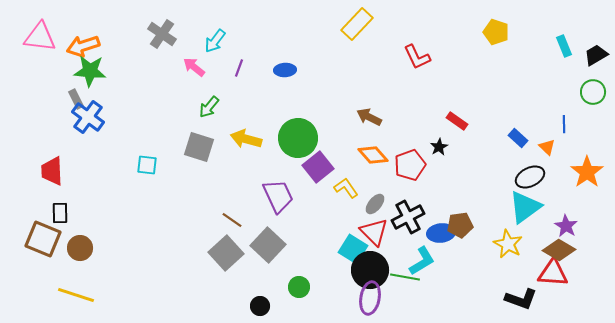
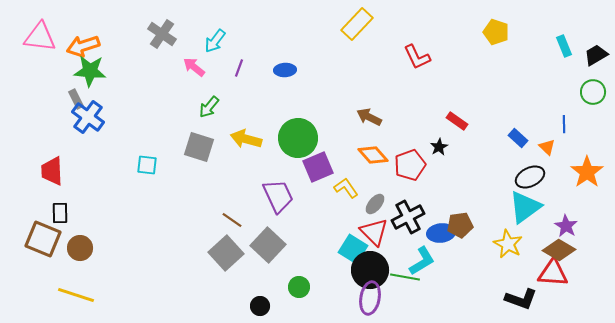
purple square at (318, 167): rotated 16 degrees clockwise
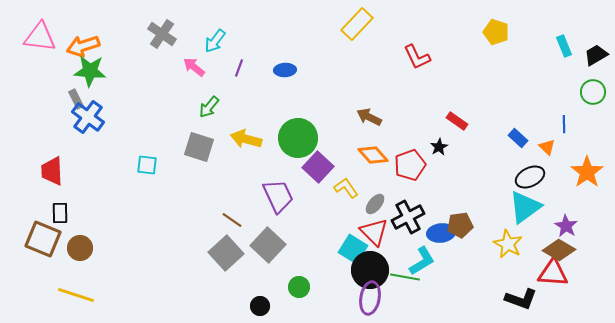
purple square at (318, 167): rotated 24 degrees counterclockwise
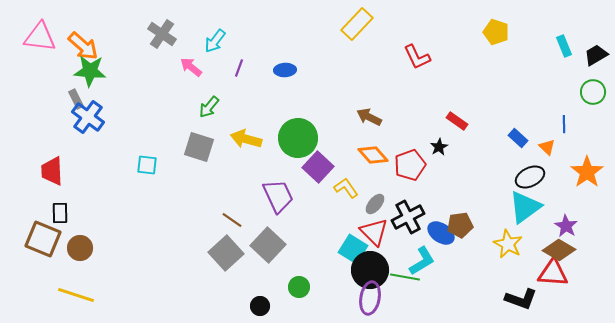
orange arrow at (83, 46): rotated 120 degrees counterclockwise
pink arrow at (194, 67): moved 3 px left
blue ellipse at (441, 233): rotated 40 degrees clockwise
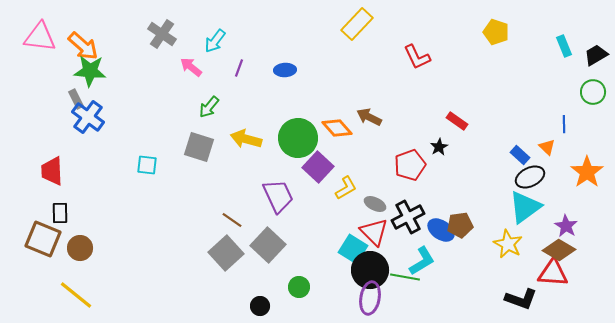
blue rectangle at (518, 138): moved 2 px right, 17 px down
orange diamond at (373, 155): moved 36 px left, 27 px up
yellow L-shape at (346, 188): rotated 95 degrees clockwise
gray ellipse at (375, 204): rotated 75 degrees clockwise
blue ellipse at (441, 233): moved 3 px up
yellow line at (76, 295): rotated 21 degrees clockwise
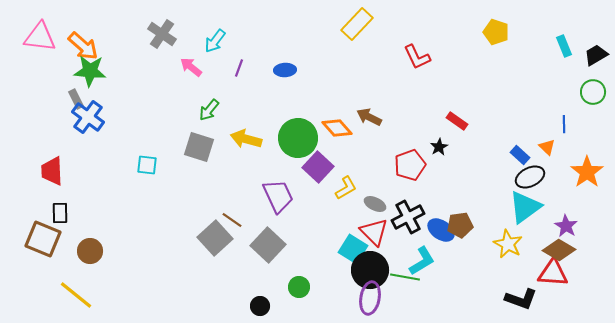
green arrow at (209, 107): moved 3 px down
brown circle at (80, 248): moved 10 px right, 3 px down
gray square at (226, 253): moved 11 px left, 15 px up
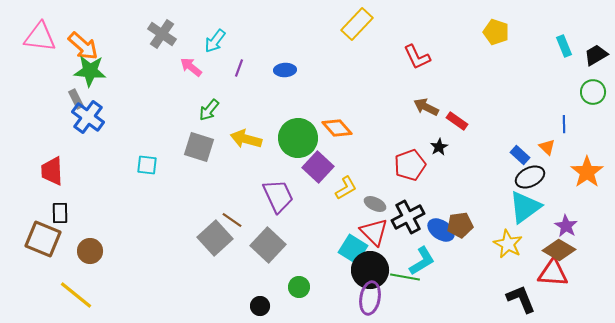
brown arrow at (369, 117): moved 57 px right, 10 px up
black L-shape at (521, 299): rotated 132 degrees counterclockwise
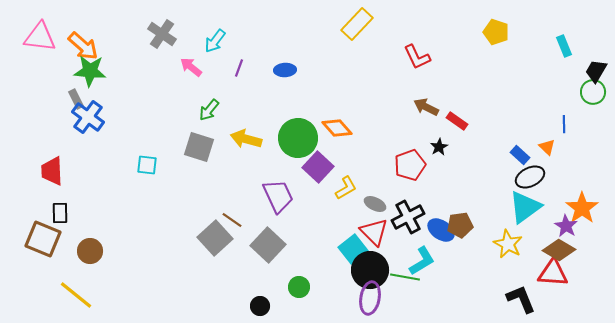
black trapezoid at (596, 55): moved 16 px down; rotated 30 degrees counterclockwise
orange star at (587, 172): moved 5 px left, 36 px down
cyan square at (353, 249): rotated 20 degrees clockwise
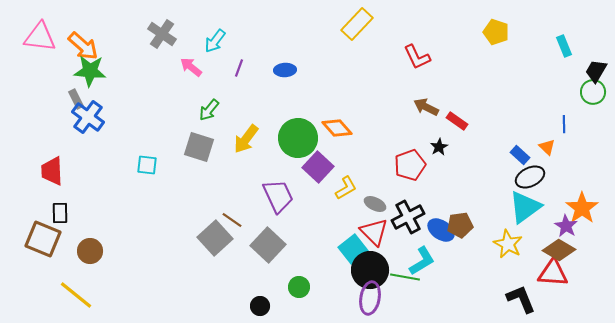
yellow arrow at (246, 139): rotated 68 degrees counterclockwise
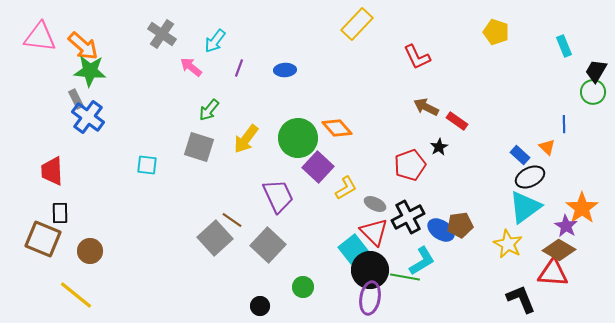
green circle at (299, 287): moved 4 px right
